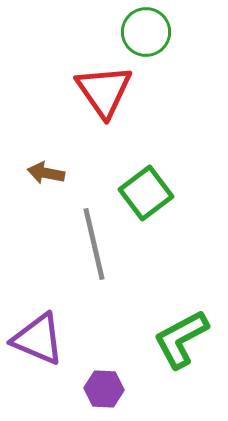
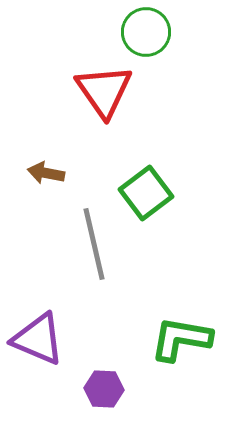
green L-shape: rotated 38 degrees clockwise
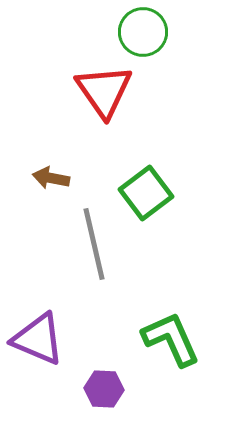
green circle: moved 3 px left
brown arrow: moved 5 px right, 5 px down
green L-shape: moved 10 px left; rotated 56 degrees clockwise
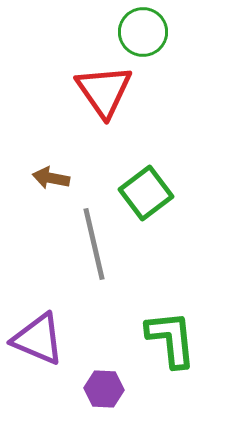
green L-shape: rotated 18 degrees clockwise
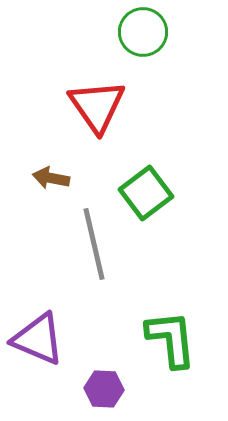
red triangle: moved 7 px left, 15 px down
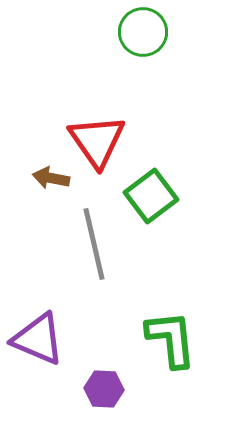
red triangle: moved 35 px down
green square: moved 5 px right, 3 px down
